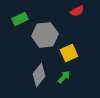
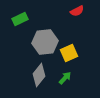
gray hexagon: moved 7 px down
green arrow: moved 1 px right, 1 px down
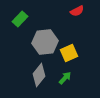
green rectangle: rotated 21 degrees counterclockwise
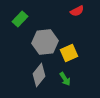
green arrow: moved 1 px down; rotated 104 degrees clockwise
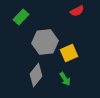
green rectangle: moved 1 px right, 2 px up
gray diamond: moved 3 px left
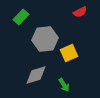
red semicircle: moved 3 px right, 1 px down
gray hexagon: moved 3 px up
gray diamond: rotated 35 degrees clockwise
green arrow: moved 1 px left, 6 px down
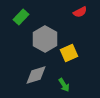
gray hexagon: rotated 25 degrees counterclockwise
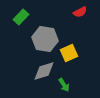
gray hexagon: rotated 20 degrees counterclockwise
gray diamond: moved 8 px right, 4 px up
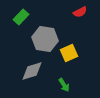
gray diamond: moved 12 px left
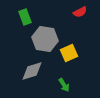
green rectangle: moved 4 px right; rotated 63 degrees counterclockwise
